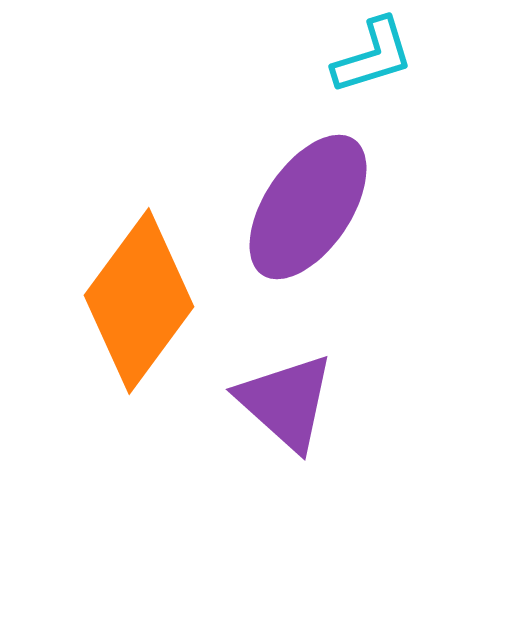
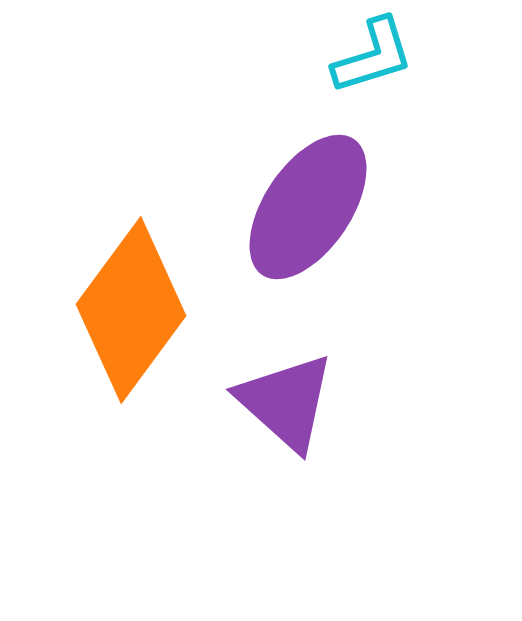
orange diamond: moved 8 px left, 9 px down
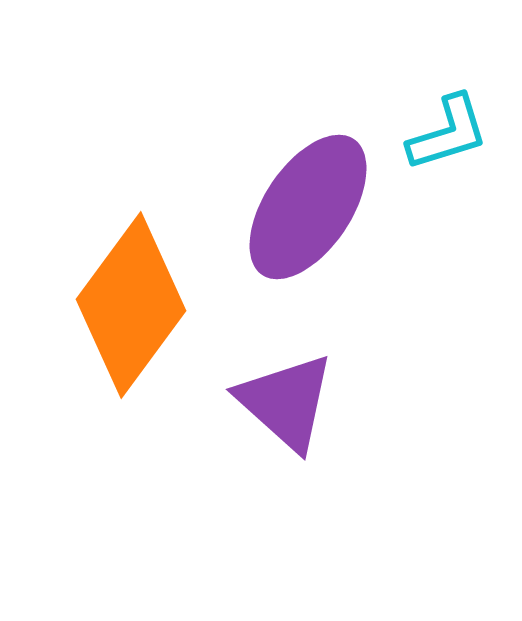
cyan L-shape: moved 75 px right, 77 px down
orange diamond: moved 5 px up
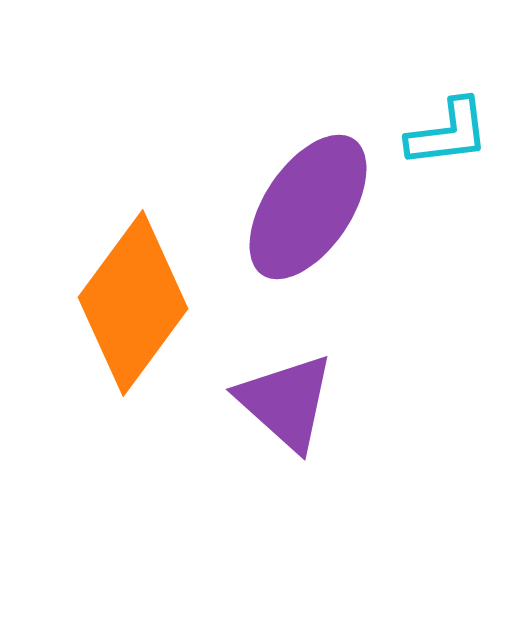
cyan L-shape: rotated 10 degrees clockwise
orange diamond: moved 2 px right, 2 px up
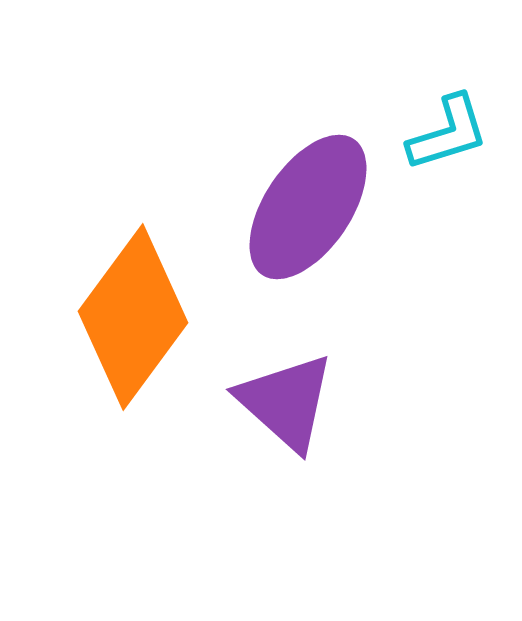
cyan L-shape: rotated 10 degrees counterclockwise
orange diamond: moved 14 px down
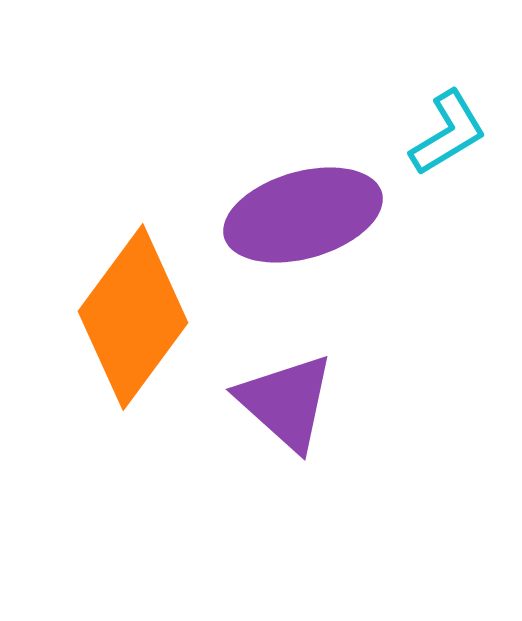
cyan L-shape: rotated 14 degrees counterclockwise
purple ellipse: moved 5 px left, 8 px down; rotated 40 degrees clockwise
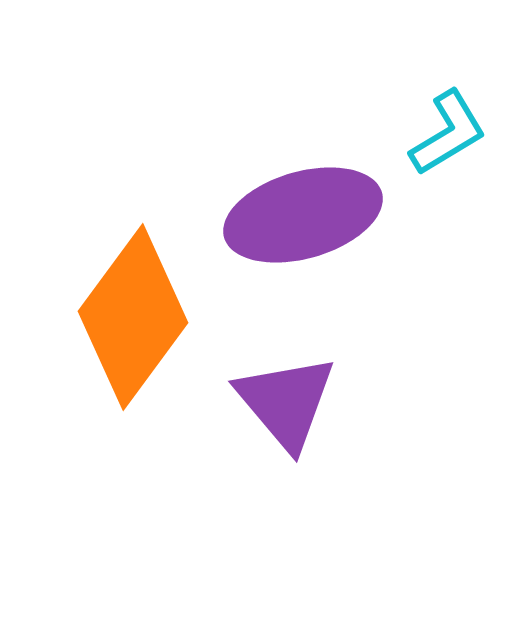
purple triangle: rotated 8 degrees clockwise
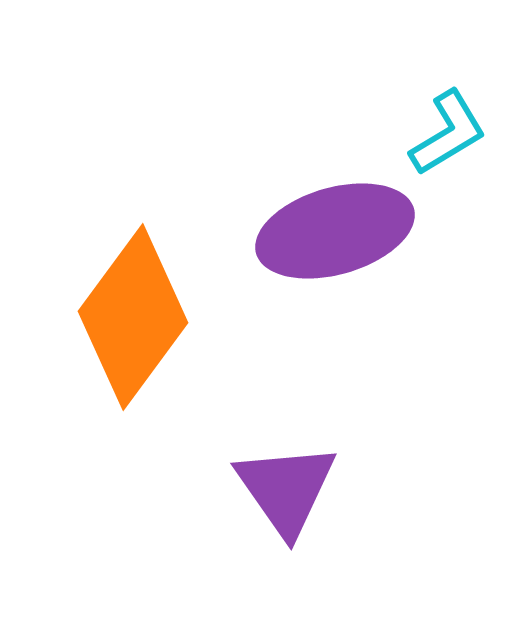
purple ellipse: moved 32 px right, 16 px down
purple triangle: moved 87 px down; rotated 5 degrees clockwise
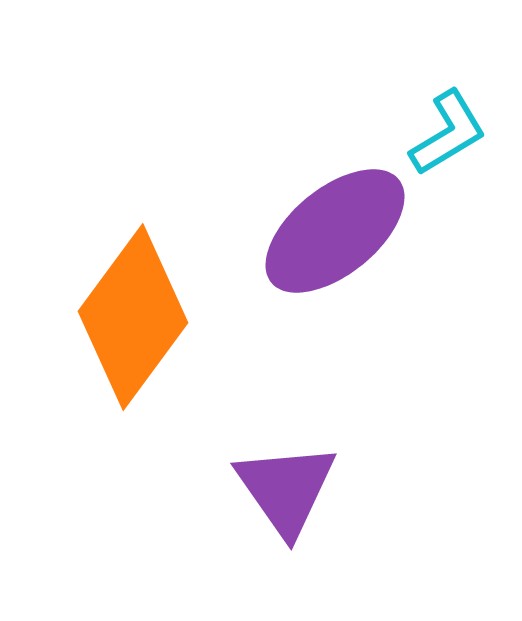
purple ellipse: rotated 23 degrees counterclockwise
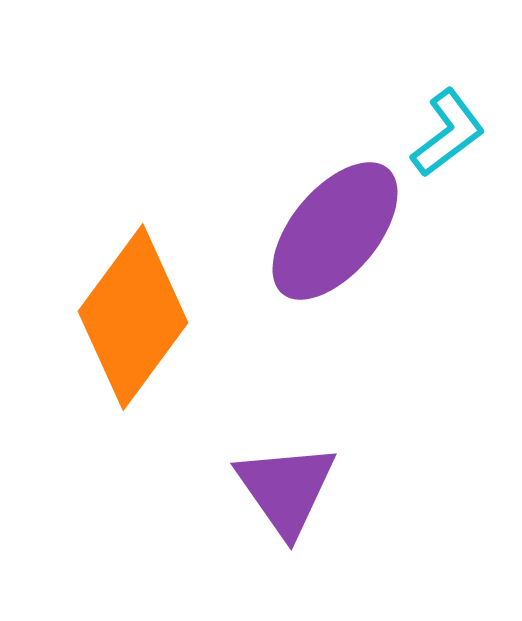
cyan L-shape: rotated 6 degrees counterclockwise
purple ellipse: rotated 11 degrees counterclockwise
